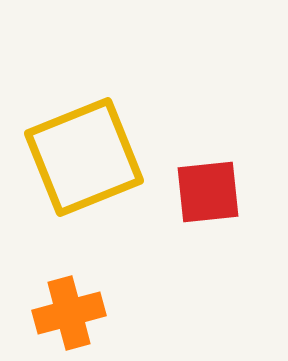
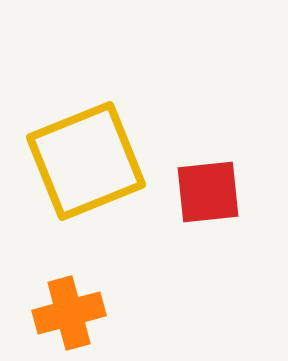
yellow square: moved 2 px right, 4 px down
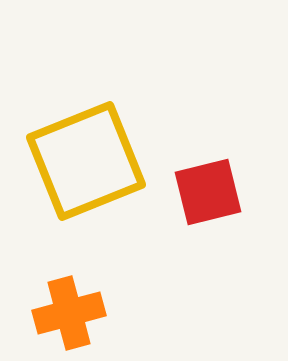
red square: rotated 8 degrees counterclockwise
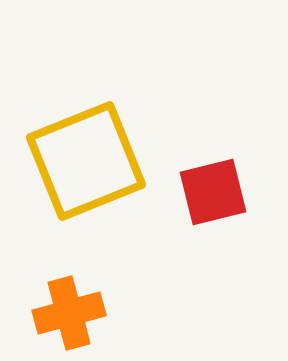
red square: moved 5 px right
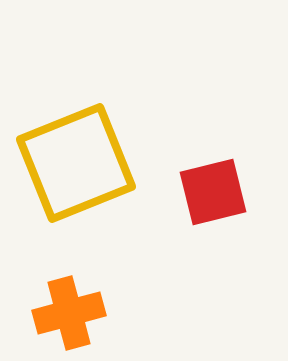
yellow square: moved 10 px left, 2 px down
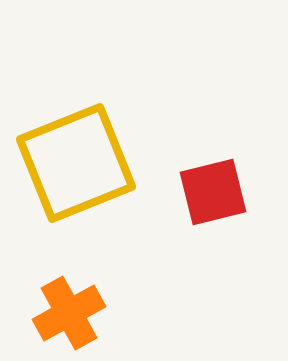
orange cross: rotated 14 degrees counterclockwise
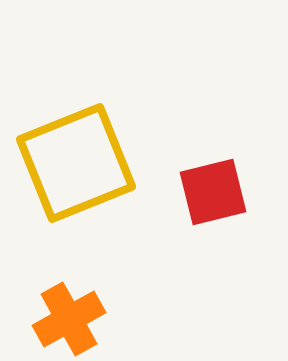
orange cross: moved 6 px down
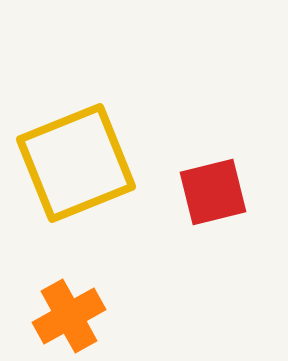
orange cross: moved 3 px up
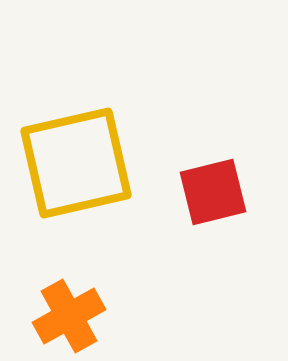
yellow square: rotated 9 degrees clockwise
